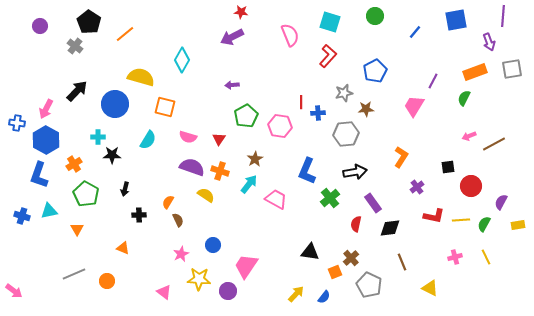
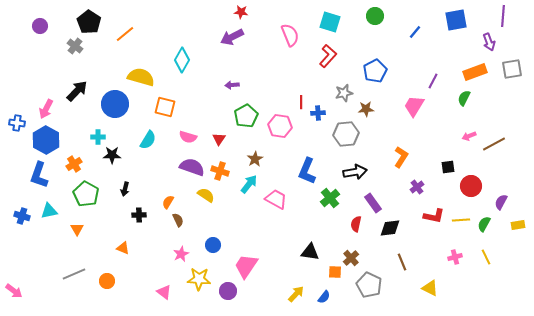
orange square at (335, 272): rotated 24 degrees clockwise
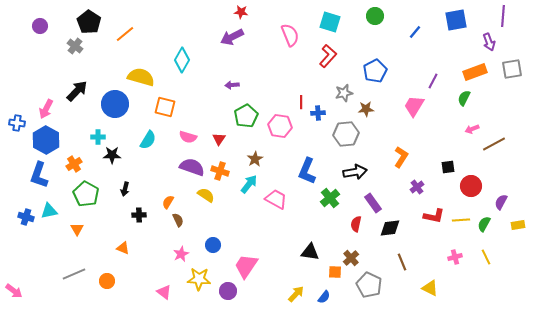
pink arrow at (469, 136): moved 3 px right, 7 px up
blue cross at (22, 216): moved 4 px right, 1 px down
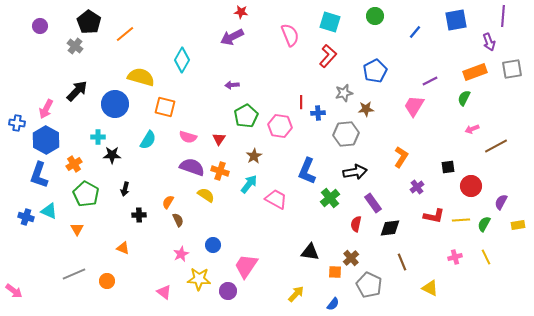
purple line at (433, 81): moved 3 px left; rotated 35 degrees clockwise
brown line at (494, 144): moved 2 px right, 2 px down
brown star at (255, 159): moved 1 px left, 3 px up
cyan triangle at (49, 211): rotated 36 degrees clockwise
blue semicircle at (324, 297): moved 9 px right, 7 px down
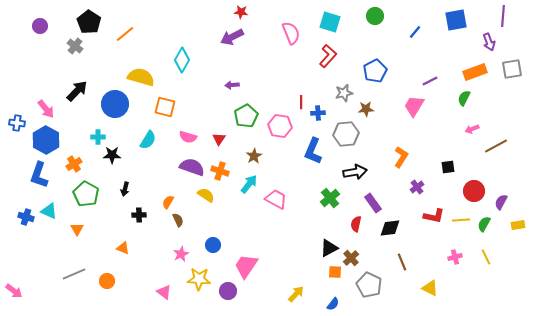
pink semicircle at (290, 35): moved 1 px right, 2 px up
pink arrow at (46, 109): rotated 66 degrees counterclockwise
blue L-shape at (307, 171): moved 6 px right, 20 px up
red circle at (471, 186): moved 3 px right, 5 px down
black triangle at (310, 252): moved 19 px right, 4 px up; rotated 36 degrees counterclockwise
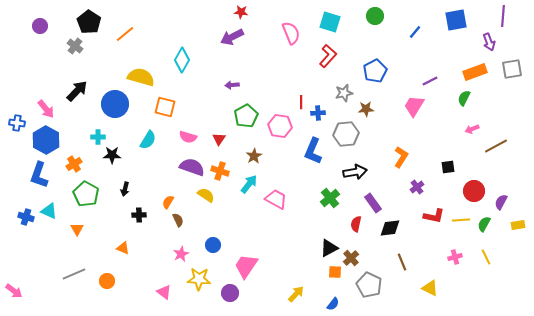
purple circle at (228, 291): moved 2 px right, 2 px down
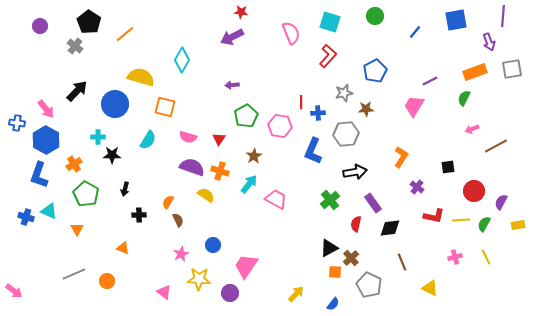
purple cross at (417, 187): rotated 16 degrees counterclockwise
green cross at (330, 198): moved 2 px down
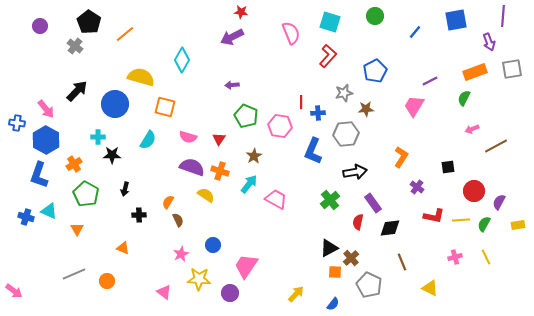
green pentagon at (246, 116): rotated 20 degrees counterclockwise
purple semicircle at (501, 202): moved 2 px left
red semicircle at (356, 224): moved 2 px right, 2 px up
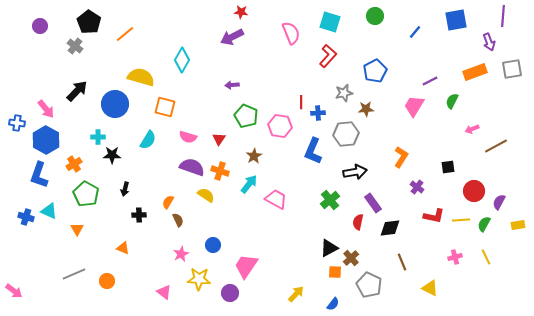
green semicircle at (464, 98): moved 12 px left, 3 px down
